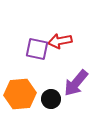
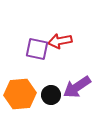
purple arrow: moved 1 px right, 4 px down; rotated 16 degrees clockwise
black circle: moved 4 px up
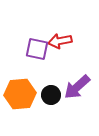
purple arrow: rotated 8 degrees counterclockwise
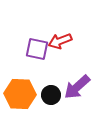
red arrow: rotated 10 degrees counterclockwise
orange hexagon: rotated 8 degrees clockwise
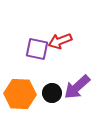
black circle: moved 1 px right, 2 px up
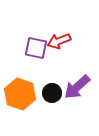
red arrow: moved 1 px left
purple square: moved 1 px left, 1 px up
orange hexagon: rotated 16 degrees clockwise
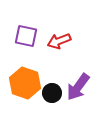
purple square: moved 10 px left, 12 px up
purple arrow: moved 1 px right; rotated 12 degrees counterclockwise
orange hexagon: moved 5 px right, 11 px up
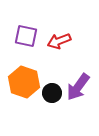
orange hexagon: moved 1 px left, 1 px up
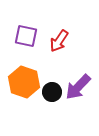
red arrow: rotated 35 degrees counterclockwise
purple arrow: rotated 8 degrees clockwise
black circle: moved 1 px up
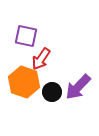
red arrow: moved 18 px left, 18 px down
